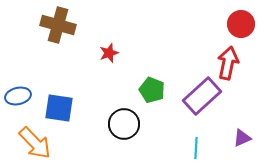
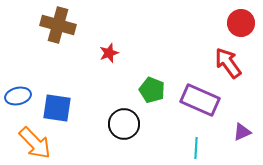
red circle: moved 1 px up
red arrow: rotated 48 degrees counterclockwise
purple rectangle: moved 2 px left, 4 px down; rotated 66 degrees clockwise
blue square: moved 2 px left
purple triangle: moved 6 px up
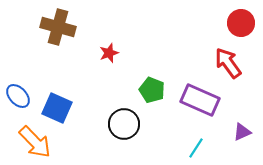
brown cross: moved 2 px down
blue ellipse: rotated 60 degrees clockwise
blue square: rotated 16 degrees clockwise
orange arrow: moved 1 px up
cyan line: rotated 30 degrees clockwise
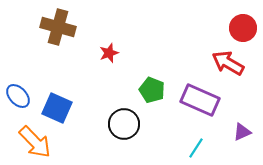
red circle: moved 2 px right, 5 px down
red arrow: rotated 24 degrees counterclockwise
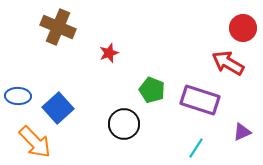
brown cross: rotated 8 degrees clockwise
blue ellipse: rotated 45 degrees counterclockwise
purple rectangle: rotated 6 degrees counterclockwise
blue square: moved 1 px right; rotated 24 degrees clockwise
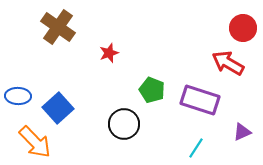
brown cross: rotated 12 degrees clockwise
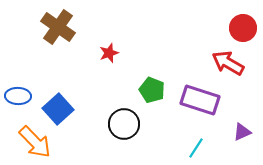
blue square: moved 1 px down
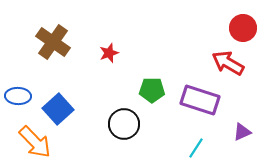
brown cross: moved 5 px left, 15 px down
green pentagon: rotated 20 degrees counterclockwise
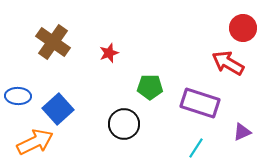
green pentagon: moved 2 px left, 3 px up
purple rectangle: moved 3 px down
orange arrow: rotated 72 degrees counterclockwise
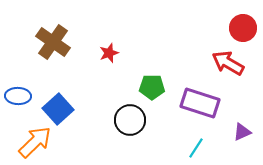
green pentagon: moved 2 px right
black circle: moved 6 px right, 4 px up
orange arrow: rotated 18 degrees counterclockwise
